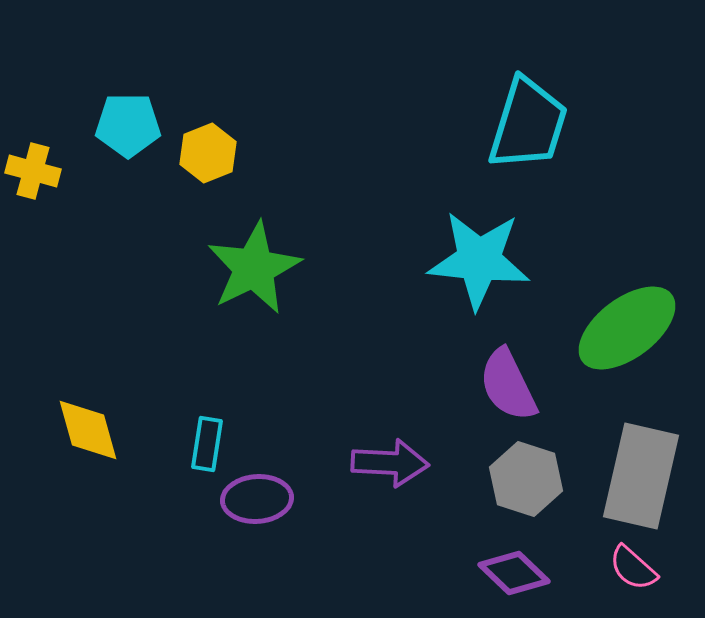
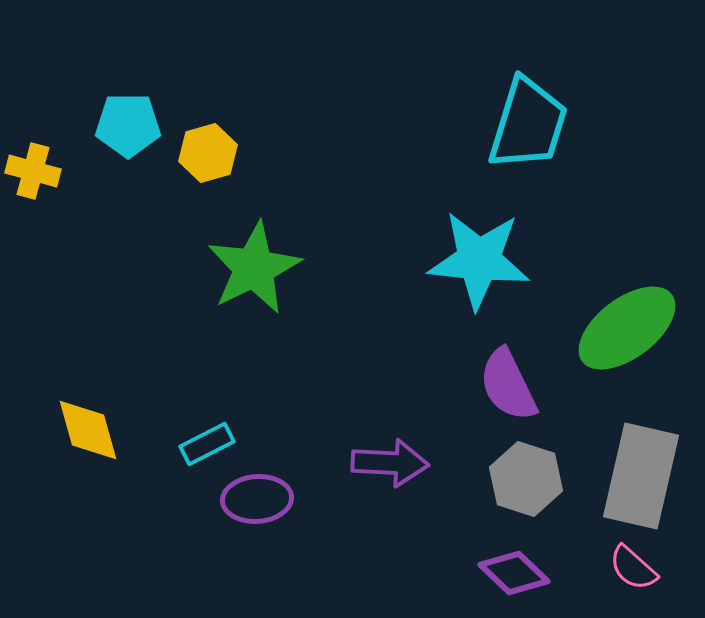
yellow hexagon: rotated 6 degrees clockwise
cyan rectangle: rotated 54 degrees clockwise
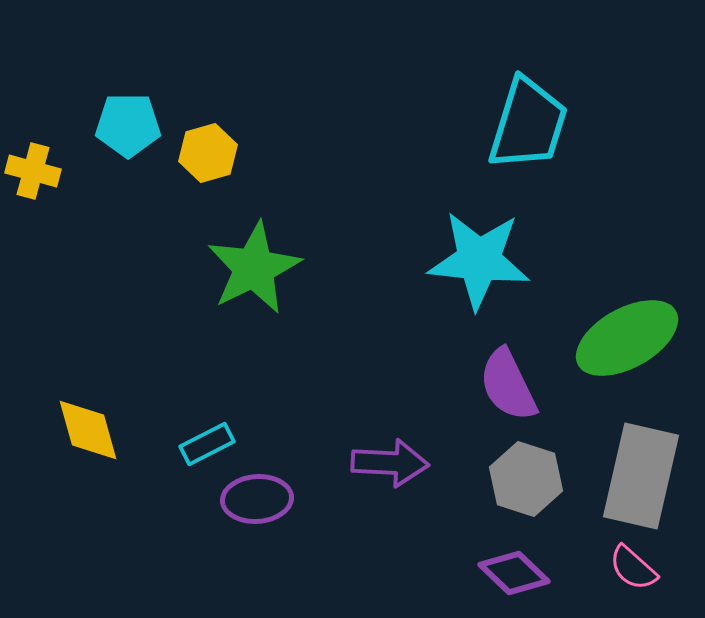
green ellipse: moved 10 px down; rotated 8 degrees clockwise
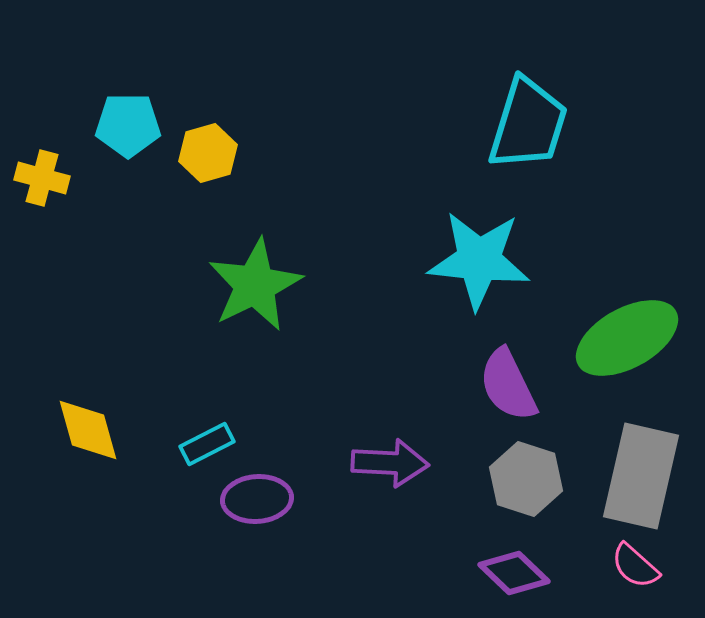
yellow cross: moved 9 px right, 7 px down
green star: moved 1 px right, 17 px down
pink semicircle: moved 2 px right, 2 px up
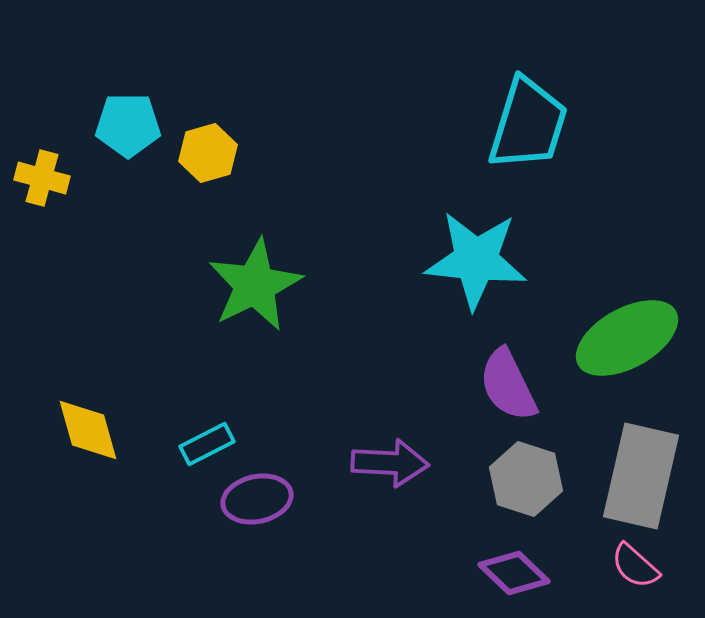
cyan star: moved 3 px left
purple ellipse: rotated 8 degrees counterclockwise
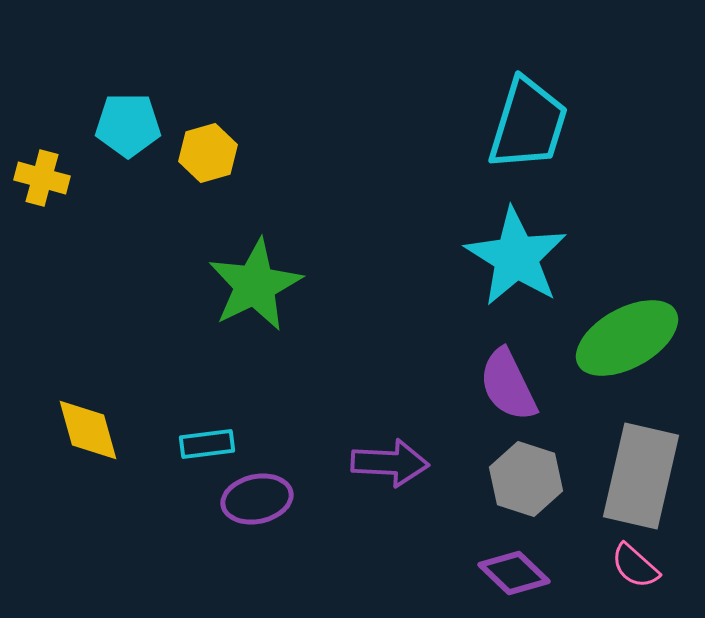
cyan star: moved 40 px right, 3 px up; rotated 26 degrees clockwise
cyan rectangle: rotated 20 degrees clockwise
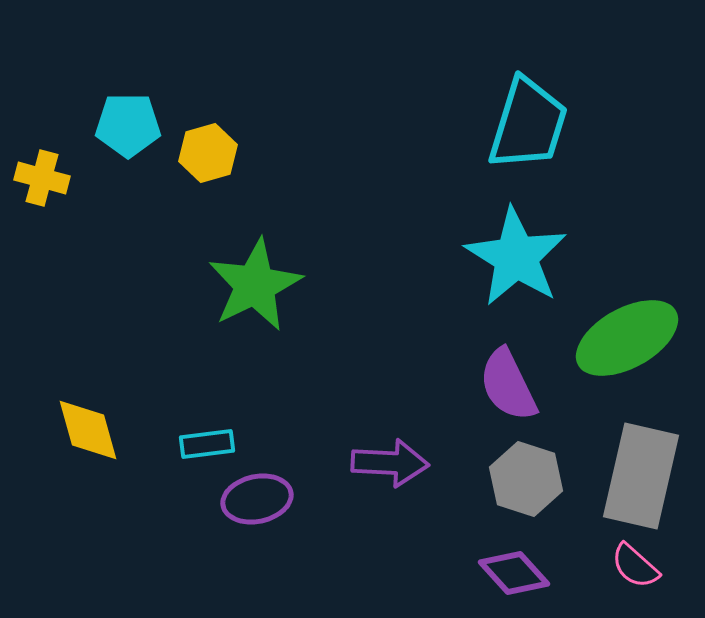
purple diamond: rotated 4 degrees clockwise
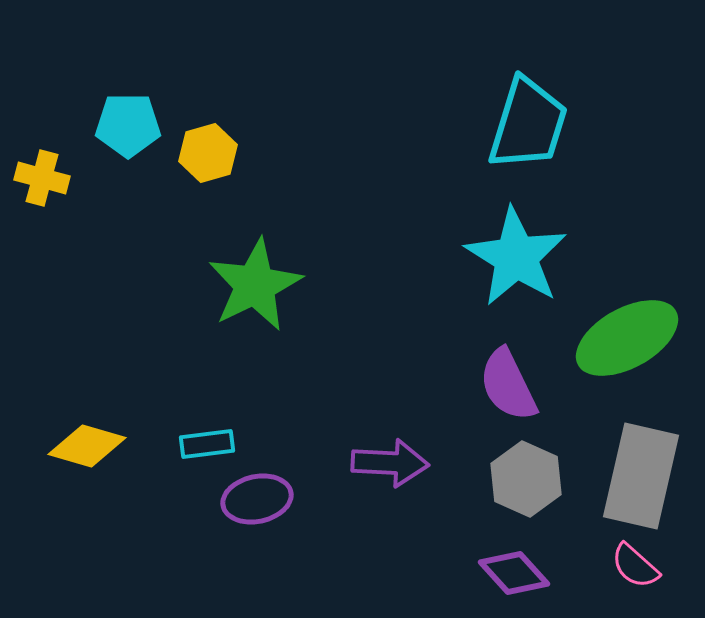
yellow diamond: moved 1 px left, 16 px down; rotated 58 degrees counterclockwise
gray hexagon: rotated 6 degrees clockwise
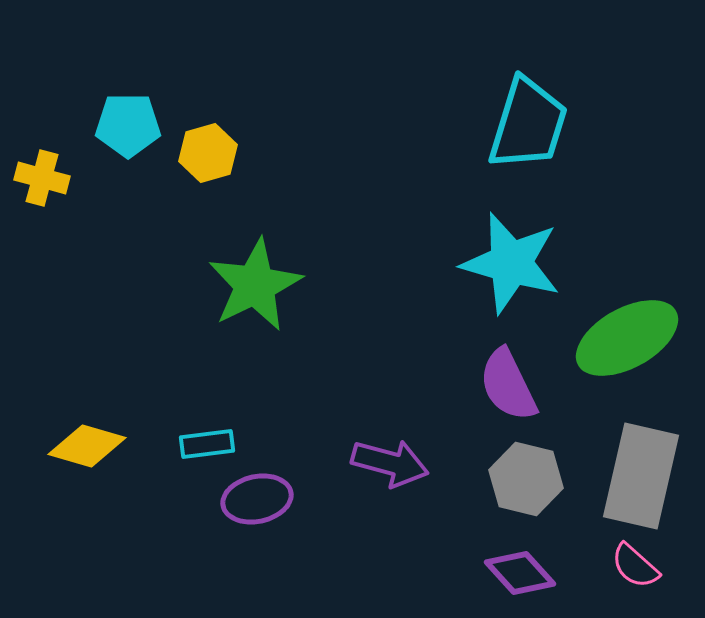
cyan star: moved 5 px left, 6 px down; rotated 16 degrees counterclockwise
purple arrow: rotated 12 degrees clockwise
gray hexagon: rotated 10 degrees counterclockwise
purple diamond: moved 6 px right
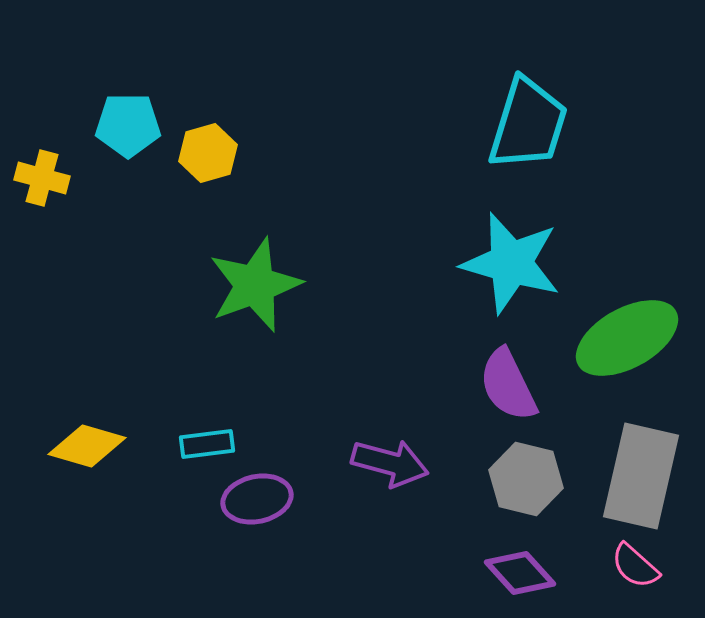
green star: rotated 6 degrees clockwise
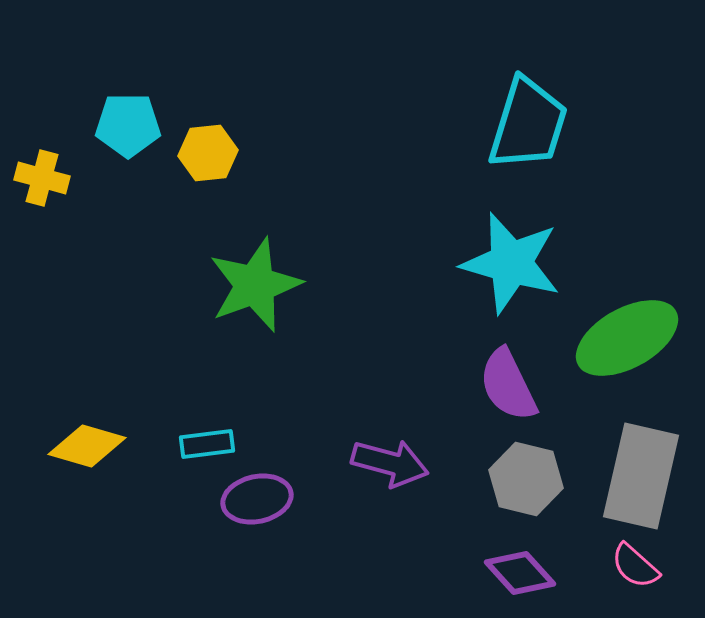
yellow hexagon: rotated 10 degrees clockwise
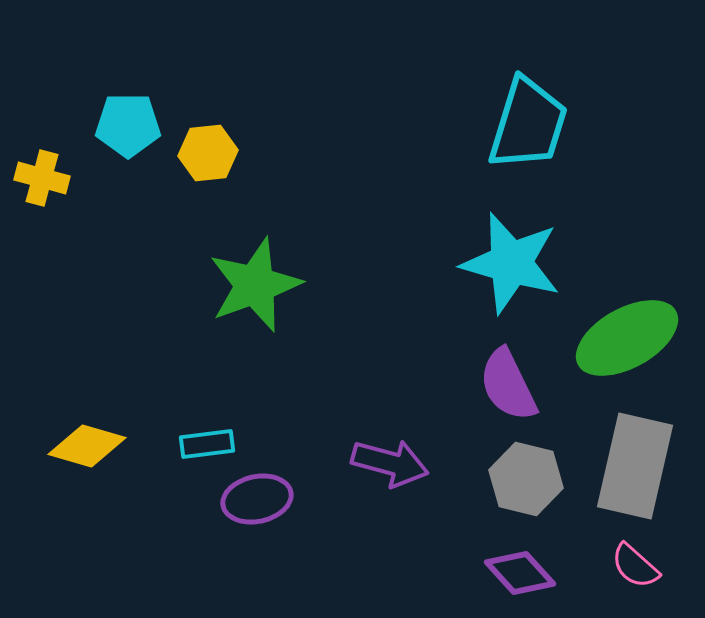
gray rectangle: moved 6 px left, 10 px up
